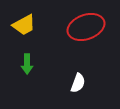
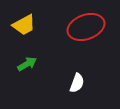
green arrow: rotated 120 degrees counterclockwise
white semicircle: moved 1 px left
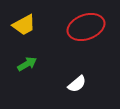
white semicircle: moved 1 px down; rotated 30 degrees clockwise
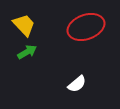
yellow trapezoid: rotated 105 degrees counterclockwise
green arrow: moved 12 px up
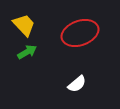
red ellipse: moved 6 px left, 6 px down
